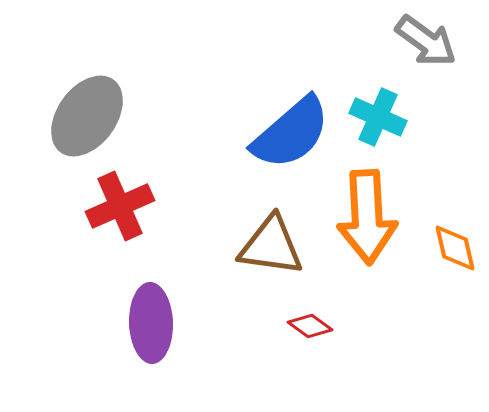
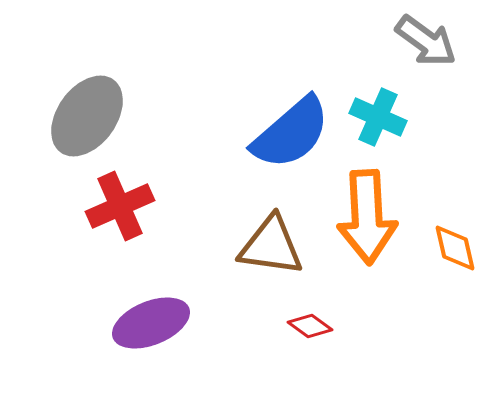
purple ellipse: rotated 70 degrees clockwise
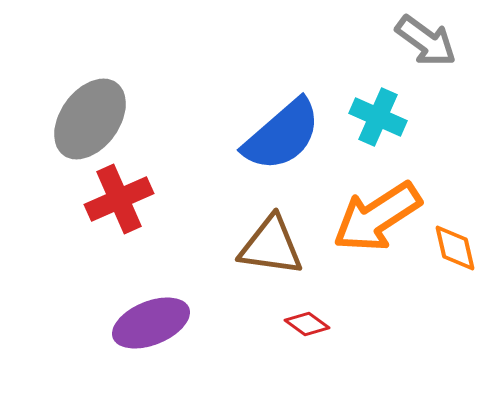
gray ellipse: moved 3 px right, 3 px down
blue semicircle: moved 9 px left, 2 px down
red cross: moved 1 px left, 7 px up
orange arrow: moved 10 px right; rotated 60 degrees clockwise
red diamond: moved 3 px left, 2 px up
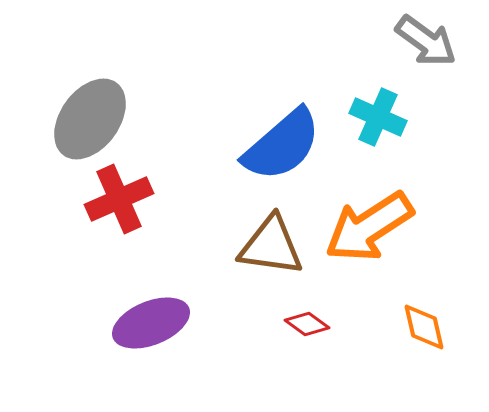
blue semicircle: moved 10 px down
orange arrow: moved 8 px left, 10 px down
orange diamond: moved 31 px left, 79 px down
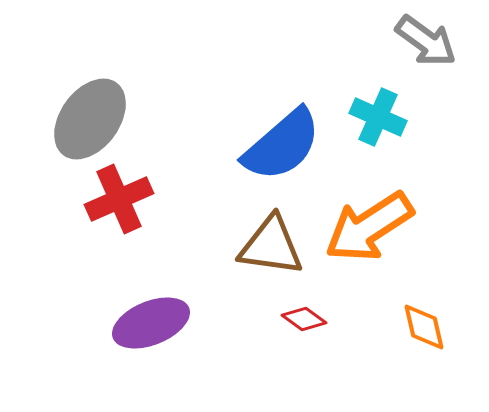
red diamond: moved 3 px left, 5 px up
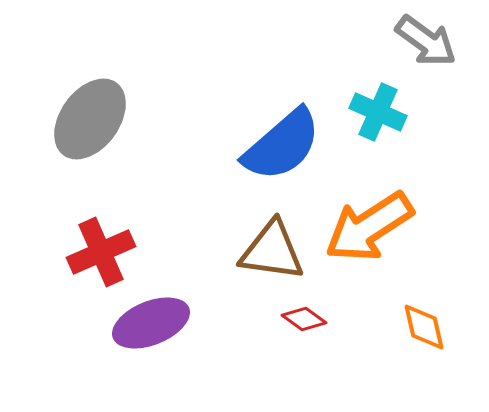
cyan cross: moved 5 px up
red cross: moved 18 px left, 53 px down
brown triangle: moved 1 px right, 5 px down
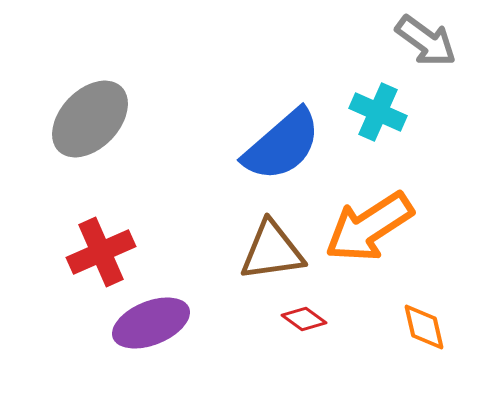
gray ellipse: rotated 8 degrees clockwise
brown triangle: rotated 16 degrees counterclockwise
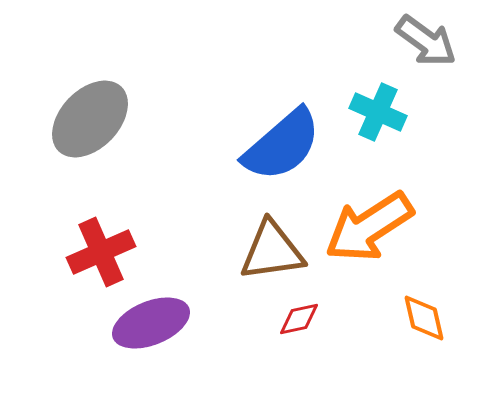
red diamond: moved 5 px left; rotated 48 degrees counterclockwise
orange diamond: moved 9 px up
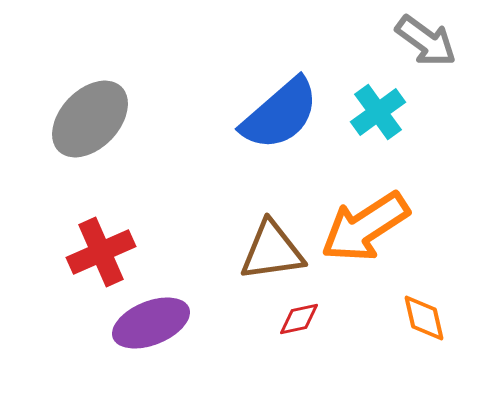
cyan cross: rotated 30 degrees clockwise
blue semicircle: moved 2 px left, 31 px up
orange arrow: moved 4 px left
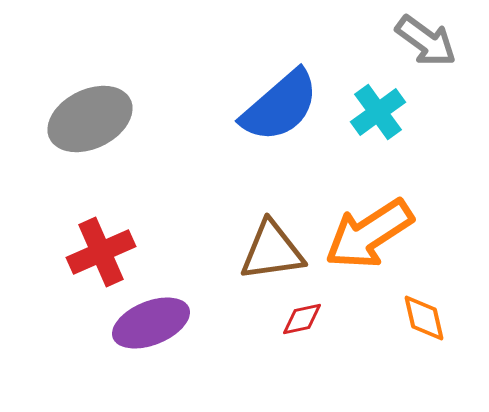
blue semicircle: moved 8 px up
gray ellipse: rotated 20 degrees clockwise
orange arrow: moved 4 px right, 7 px down
red diamond: moved 3 px right
